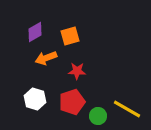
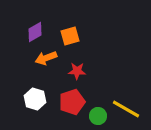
yellow line: moved 1 px left
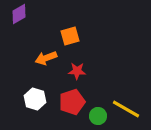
purple diamond: moved 16 px left, 18 px up
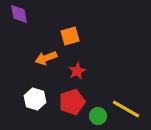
purple diamond: rotated 70 degrees counterclockwise
red star: rotated 30 degrees counterclockwise
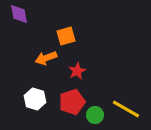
orange square: moved 4 px left
green circle: moved 3 px left, 1 px up
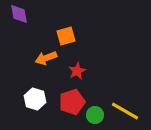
yellow line: moved 1 px left, 2 px down
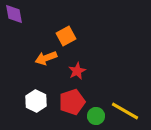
purple diamond: moved 5 px left
orange square: rotated 12 degrees counterclockwise
white hexagon: moved 1 px right, 2 px down; rotated 10 degrees clockwise
green circle: moved 1 px right, 1 px down
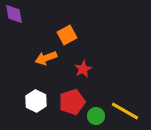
orange square: moved 1 px right, 1 px up
red star: moved 6 px right, 2 px up
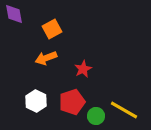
orange square: moved 15 px left, 6 px up
yellow line: moved 1 px left, 1 px up
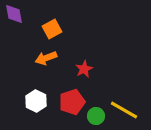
red star: moved 1 px right
